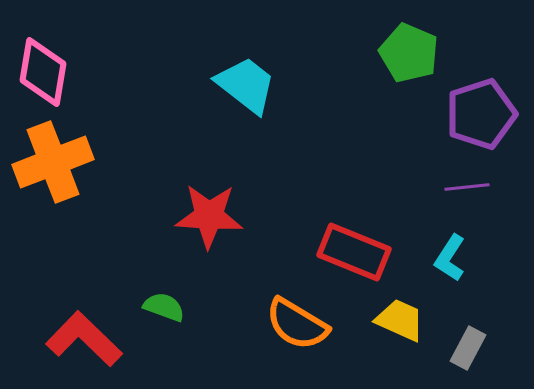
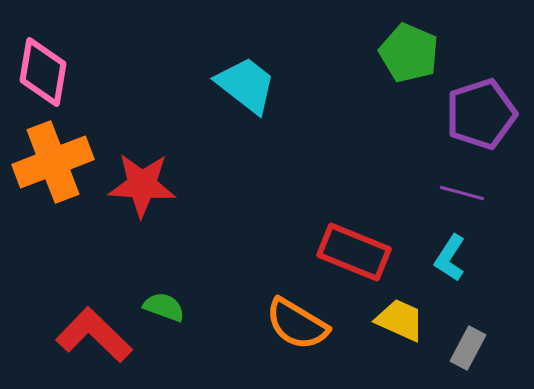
purple line: moved 5 px left, 6 px down; rotated 21 degrees clockwise
red star: moved 67 px left, 31 px up
red L-shape: moved 10 px right, 4 px up
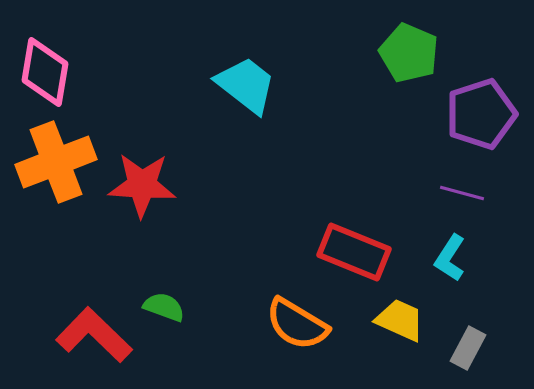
pink diamond: moved 2 px right
orange cross: moved 3 px right
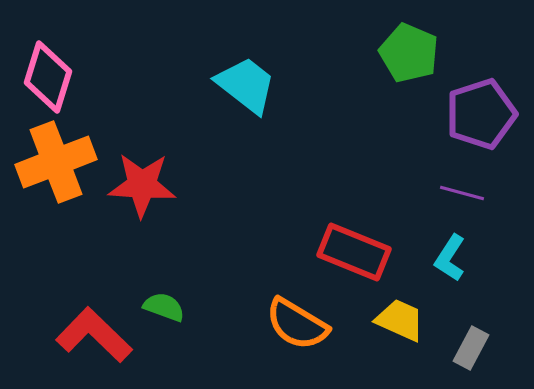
pink diamond: moved 3 px right, 5 px down; rotated 8 degrees clockwise
gray rectangle: moved 3 px right
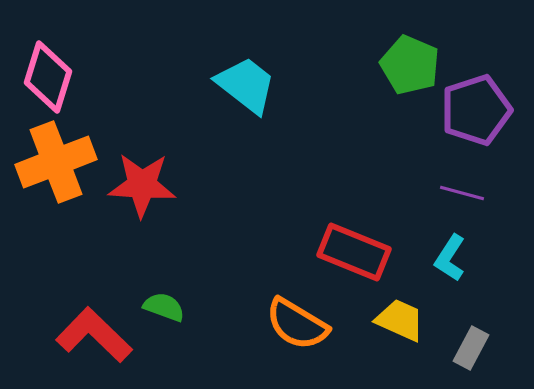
green pentagon: moved 1 px right, 12 px down
purple pentagon: moved 5 px left, 4 px up
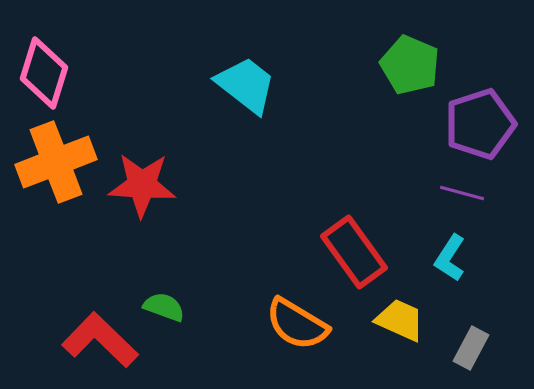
pink diamond: moved 4 px left, 4 px up
purple pentagon: moved 4 px right, 14 px down
red rectangle: rotated 32 degrees clockwise
red L-shape: moved 6 px right, 5 px down
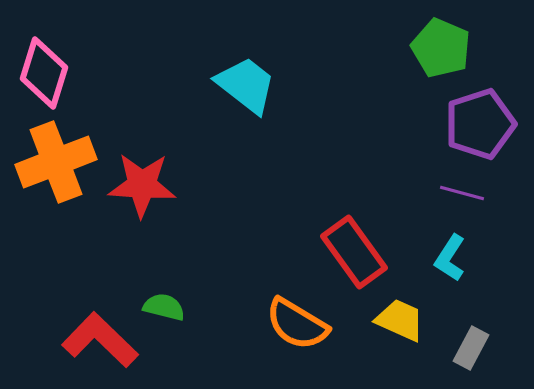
green pentagon: moved 31 px right, 17 px up
green semicircle: rotated 6 degrees counterclockwise
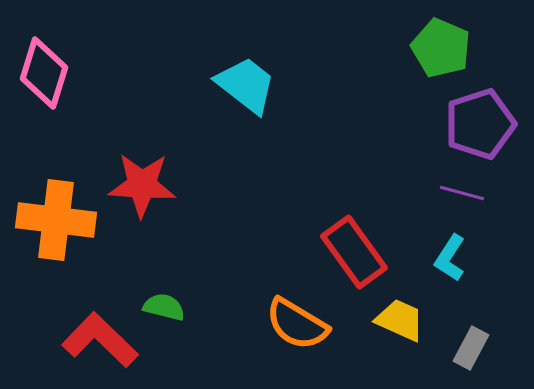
orange cross: moved 58 px down; rotated 28 degrees clockwise
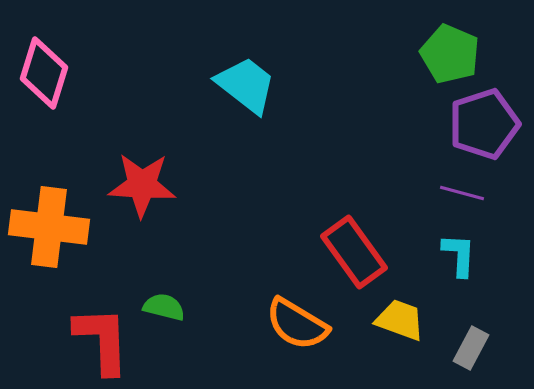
green pentagon: moved 9 px right, 6 px down
purple pentagon: moved 4 px right
orange cross: moved 7 px left, 7 px down
cyan L-shape: moved 9 px right, 3 px up; rotated 150 degrees clockwise
yellow trapezoid: rotated 4 degrees counterclockwise
red L-shape: moved 2 px right; rotated 44 degrees clockwise
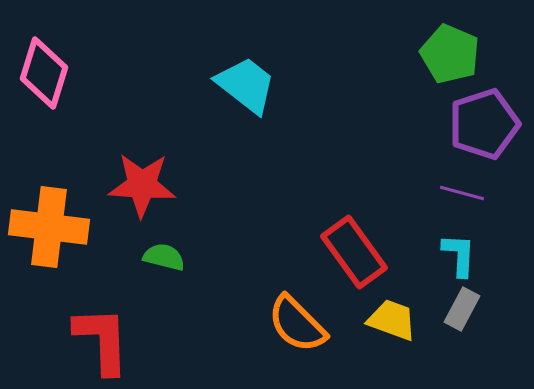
green semicircle: moved 50 px up
yellow trapezoid: moved 8 px left
orange semicircle: rotated 14 degrees clockwise
gray rectangle: moved 9 px left, 39 px up
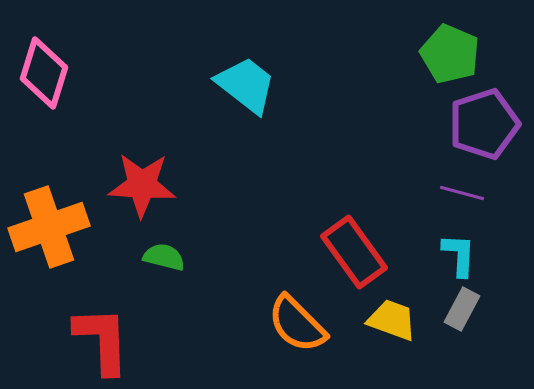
orange cross: rotated 26 degrees counterclockwise
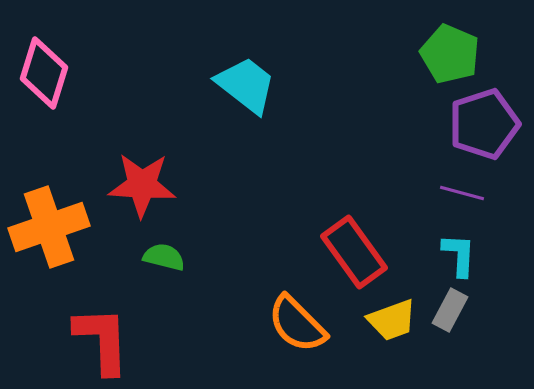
gray rectangle: moved 12 px left, 1 px down
yellow trapezoid: rotated 140 degrees clockwise
